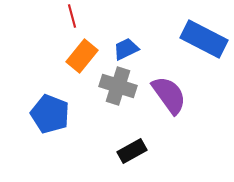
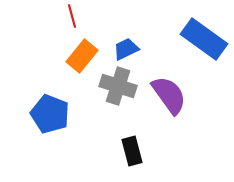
blue rectangle: rotated 9 degrees clockwise
black rectangle: rotated 76 degrees counterclockwise
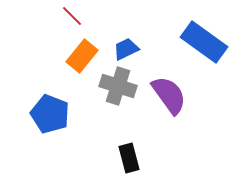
red line: rotated 30 degrees counterclockwise
blue rectangle: moved 3 px down
black rectangle: moved 3 px left, 7 px down
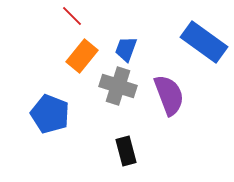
blue trapezoid: rotated 44 degrees counterclockwise
purple semicircle: rotated 15 degrees clockwise
black rectangle: moved 3 px left, 7 px up
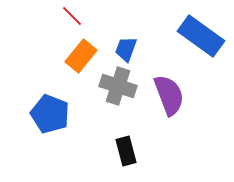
blue rectangle: moved 3 px left, 6 px up
orange rectangle: moved 1 px left
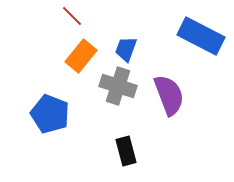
blue rectangle: rotated 9 degrees counterclockwise
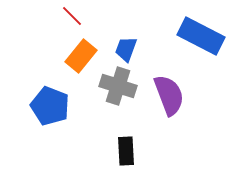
blue pentagon: moved 8 px up
black rectangle: rotated 12 degrees clockwise
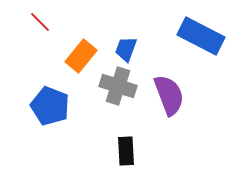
red line: moved 32 px left, 6 px down
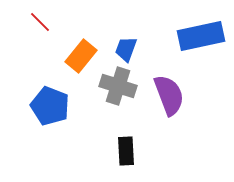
blue rectangle: rotated 39 degrees counterclockwise
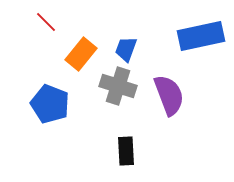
red line: moved 6 px right
orange rectangle: moved 2 px up
blue pentagon: moved 2 px up
